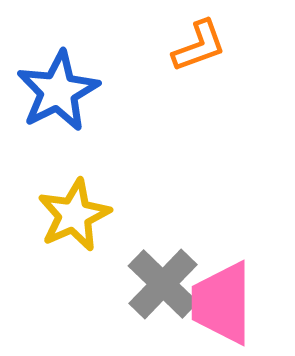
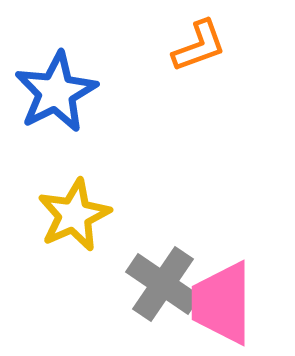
blue star: moved 2 px left, 1 px down
gray cross: rotated 10 degrees counterclockwise
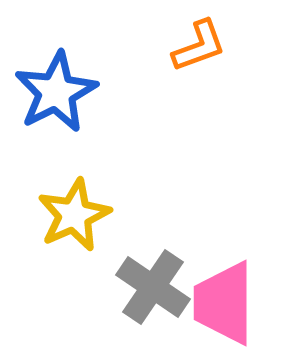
gray cross: moved 10 px left, 3 px down
pink trapezoid: moved 2 px right
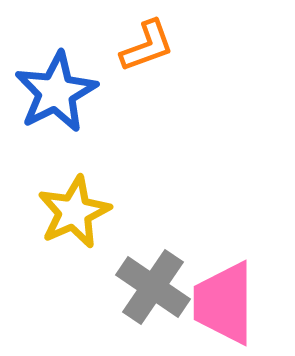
orange L-shape: moved 52 px left
yellow star: moved 3 px up
